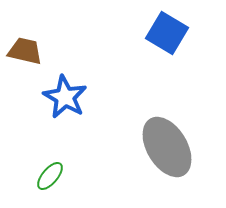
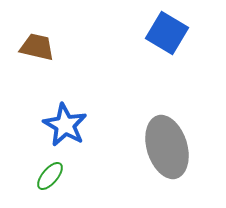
brown trapezoid: moved 12 px right, 4 px up
blue star: moved 28 px down
gray ellipse: rotated 14 degrees clockwise
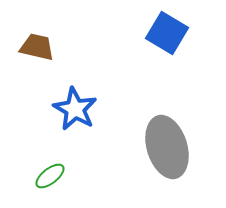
blue star: moved 10 px right, 16 px up
green ellipse: rotated 12 degrees clockwise
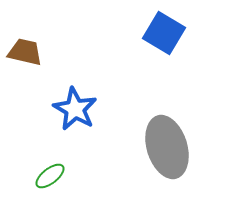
blue square: moved 3 px left
brown trapezoid: moved 12 px left, 5 px down
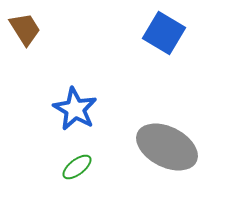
brown trapezoid: moved 23 px up; rotated 45 degrees clockwise
gray ellipse: rotated 46 degrees counterclockwise
green ellipse: moved 27 px right, 9 px up
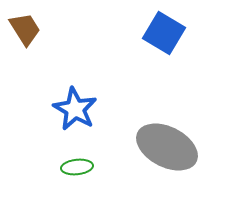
green ellipse: rotated 32 degrees clockwise
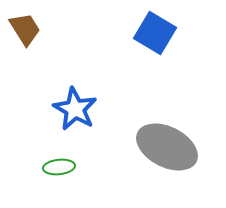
blue square: moved 9 px left
green ellipse: moved 18 px left
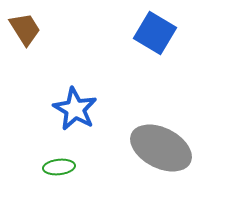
gray ellipse: moved 6 px left, 1 px down
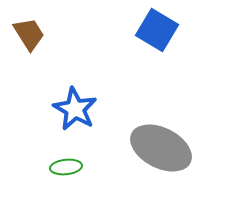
brown trapezoid: moved 4 px right, 5 px down
blue square: moved 2 px right, 3 px up
green ellipse: moved 7 px right
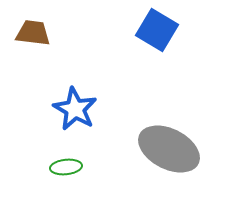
brown trapezoid: moved 4 px right, 1 px up; rotated 51 degrees counterclockwise
gray ellipse: moved 8 px right, 1 px down
